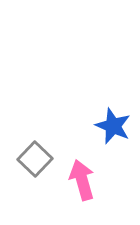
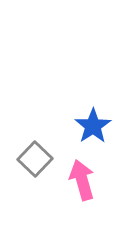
blue star: moved 20 px left; rotated 15 degrees clockwise
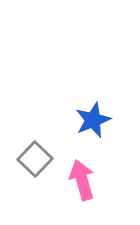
blue star: moved 6 px up; rotated 12 degrees clockwise
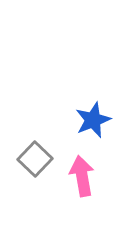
pink arrow: moved 4 px up; rotated 6 degrees clockwise
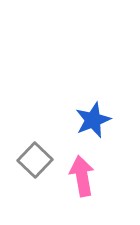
gray square: moved 1 px down
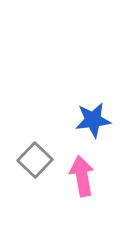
blue star: rotated 15 degrees clockwise
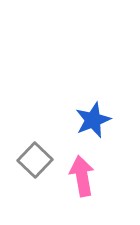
blue star: rotated 15 degrees counterclockwise
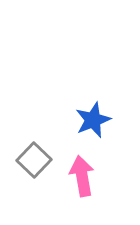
gray square: moved 1 px left
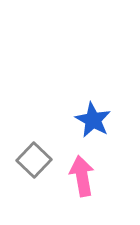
blue star: rotated 21 degrees counterclockwise
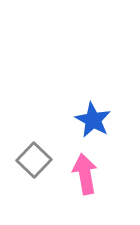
pink arrow: moved 3 px right, 2 px up
